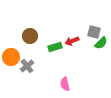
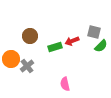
green semicircle: moved 3 px down
orange circle: moved 2 px down
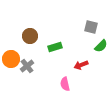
gray square: moved 3 px left, 5 px up
red arrow: moved 9 px right, 24 px down
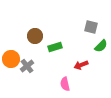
brown circle: moved 5 px right
